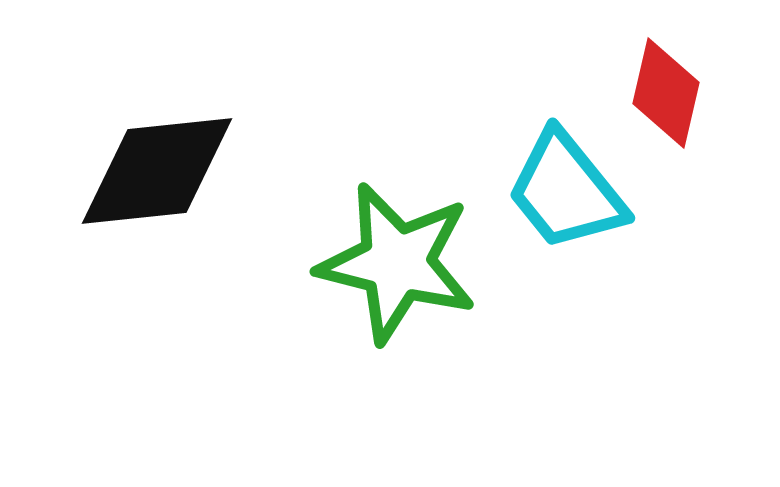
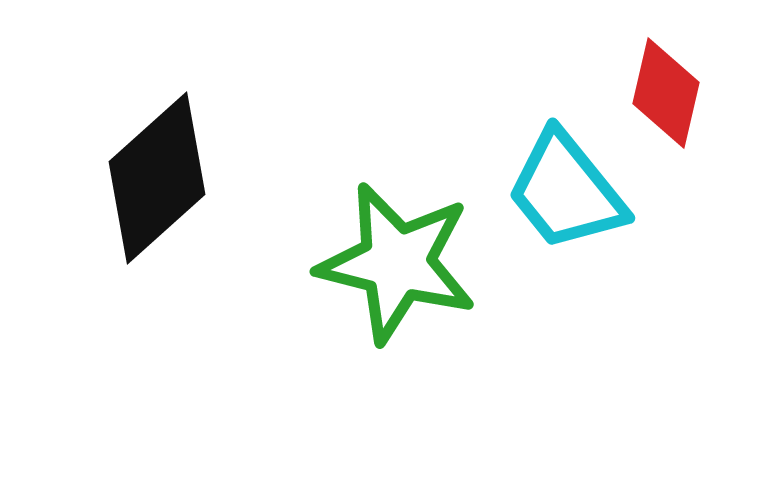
black diamond: moved 7 px down; rotated 36 degrees counterclockwise
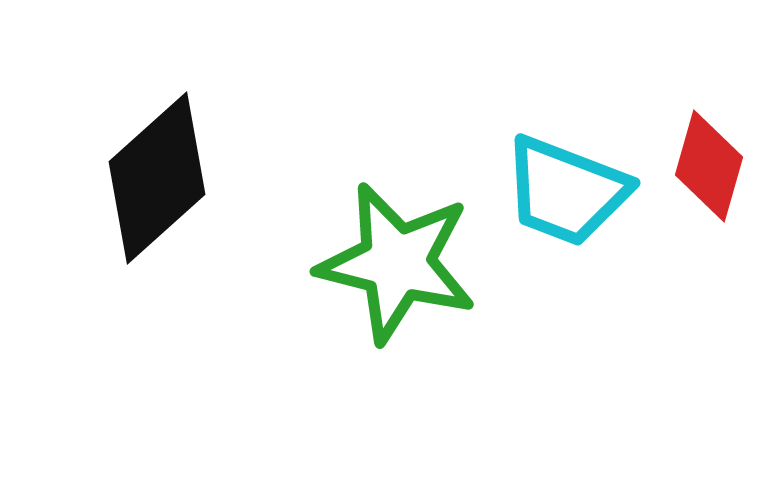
red diamond: moved 43 px right, 73 px down; rotated 3 degrees clockwise
cyan trapezoid: rotated 30 degrees counterclockwise
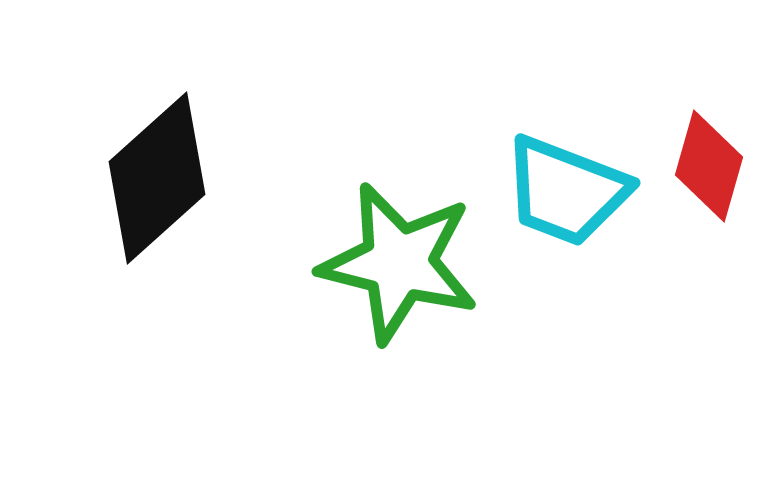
green star: moved 2 px right
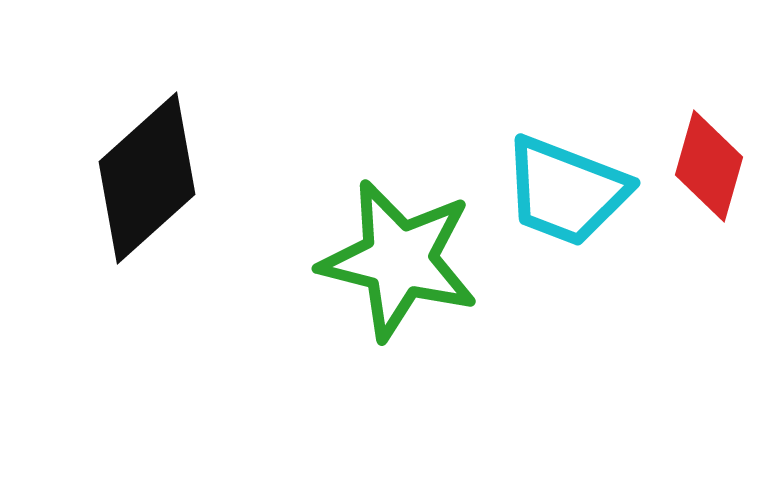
black diamond: moved 10 px left
green star: moved 3 px up
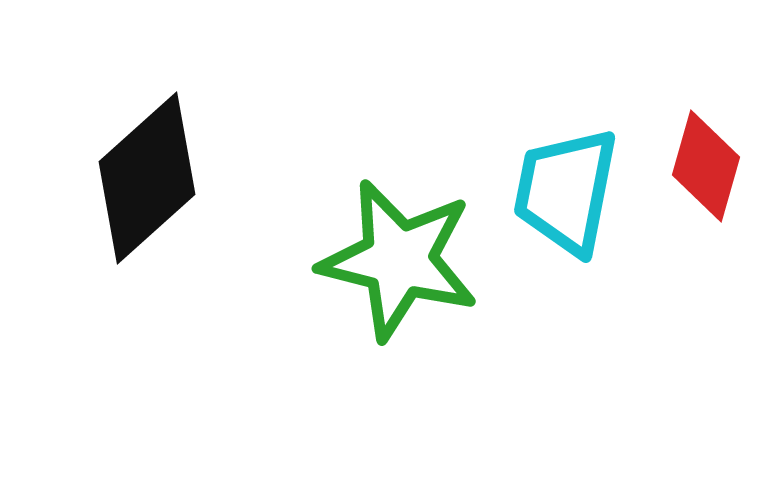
red diamond: moved 3 px left
cyan trapezoid: rotated 80 degrees clockwise
